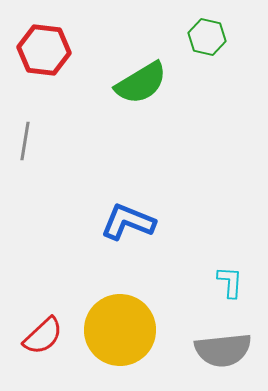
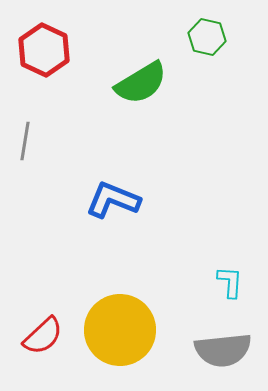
red hexagon: rotated 18 degrees clockwise
blue L-shape: moved 15 px left, 22 px up
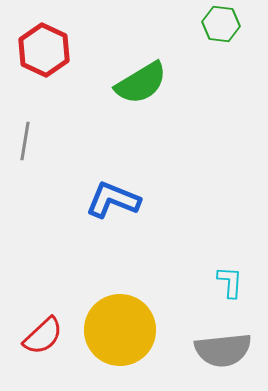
green hexagon: moved 14 px right, 13 px up; rotated 6 degrees counterclockwise
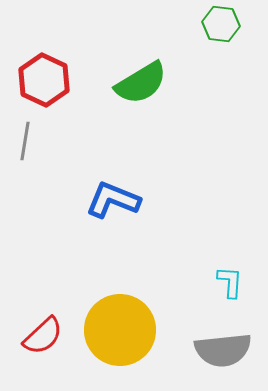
red hexagon: moved 30 px down
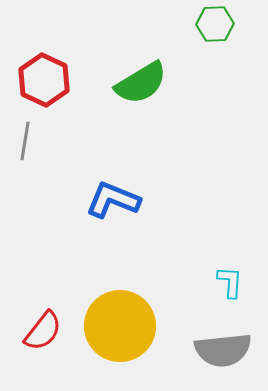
green hexagon: moved 6 px left; rotated 9 degrees counterclockwise
yellow circle: moved 4 px up
red semicircle: moved 5 px up; rotated 9 degrees counterclockwise
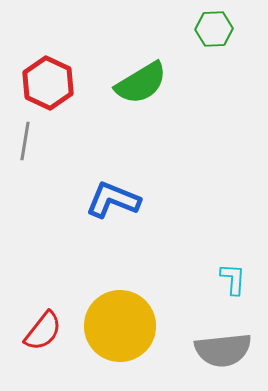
green hexagon: moved 1 px left, 5 px down
red hexagon: moved 4 px right, 3 px down
cyan L-shape: moved 3 px right, 3 px up
